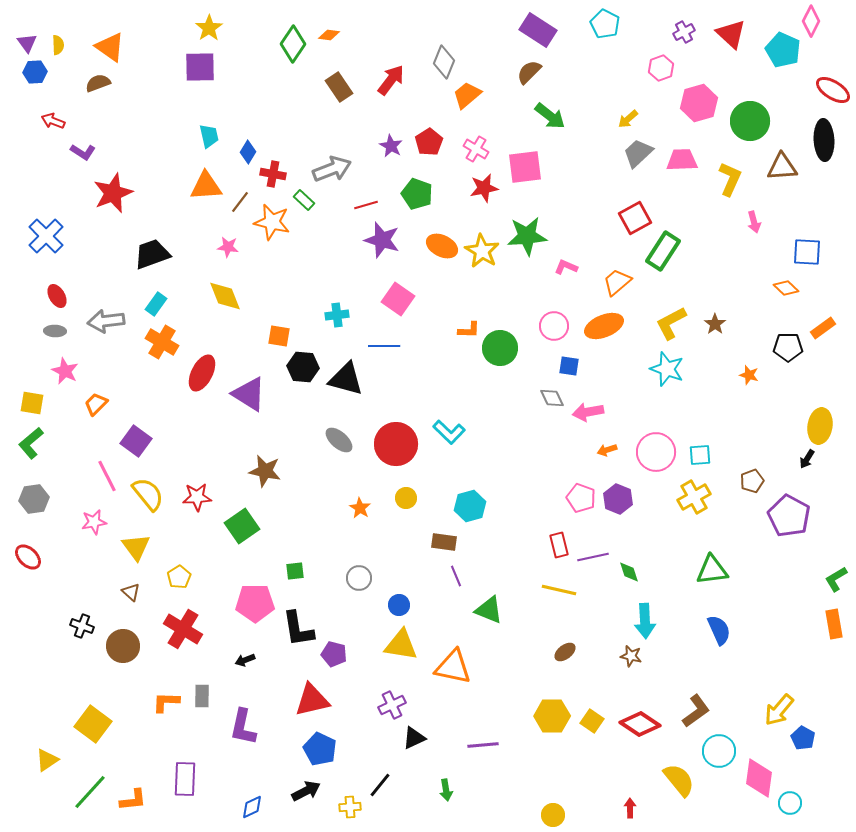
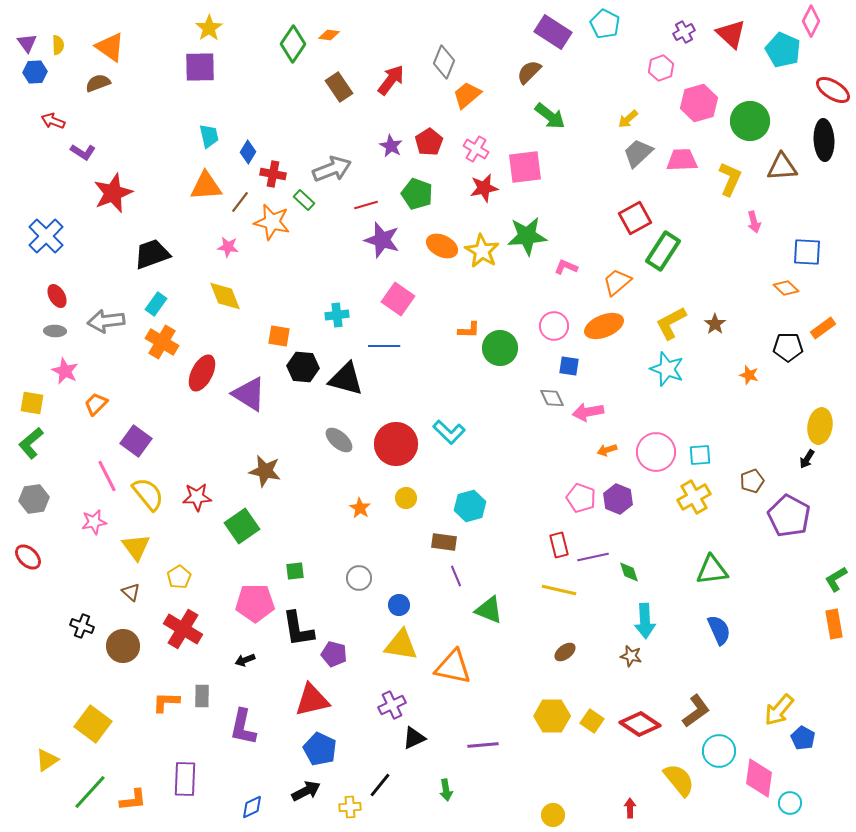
purple rectangle at (538, 30): moved 15 px right, 2 px down
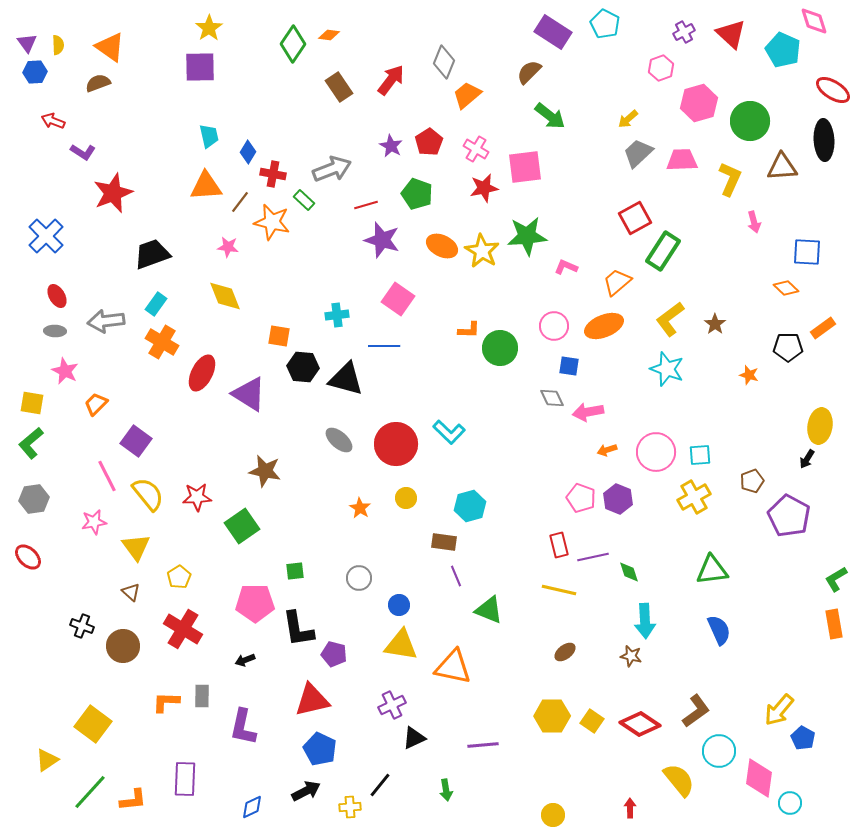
pink diamond at (811, 21): moved 3 px right; rotated 44 degrees counterclockwise
yellow L-shape at (671, 323): moved 1 px left, 4 px up; rotated 9 degrees counterclockwise
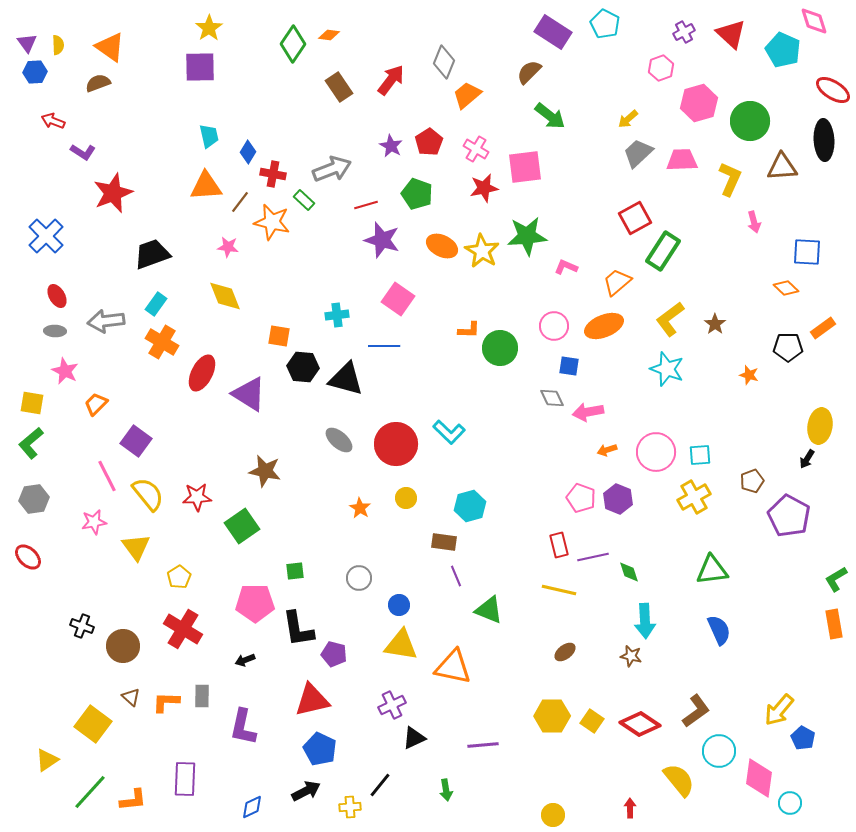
brown triangle at (131, 592): moved 105 px down
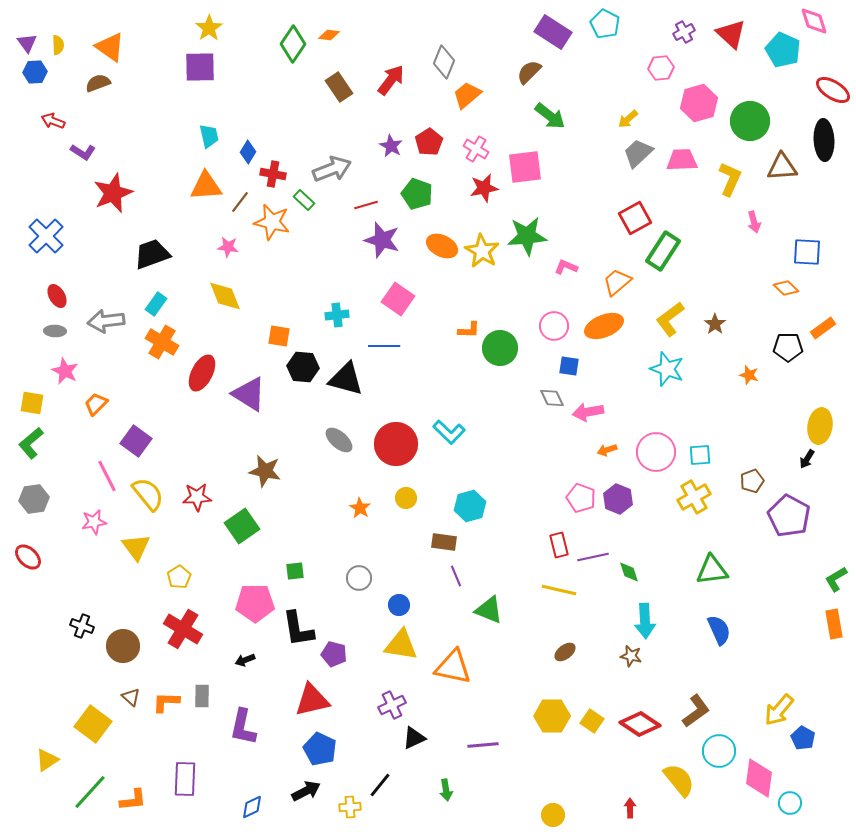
pink hexagon at (661, 68): rotated 15 degrees clockwise
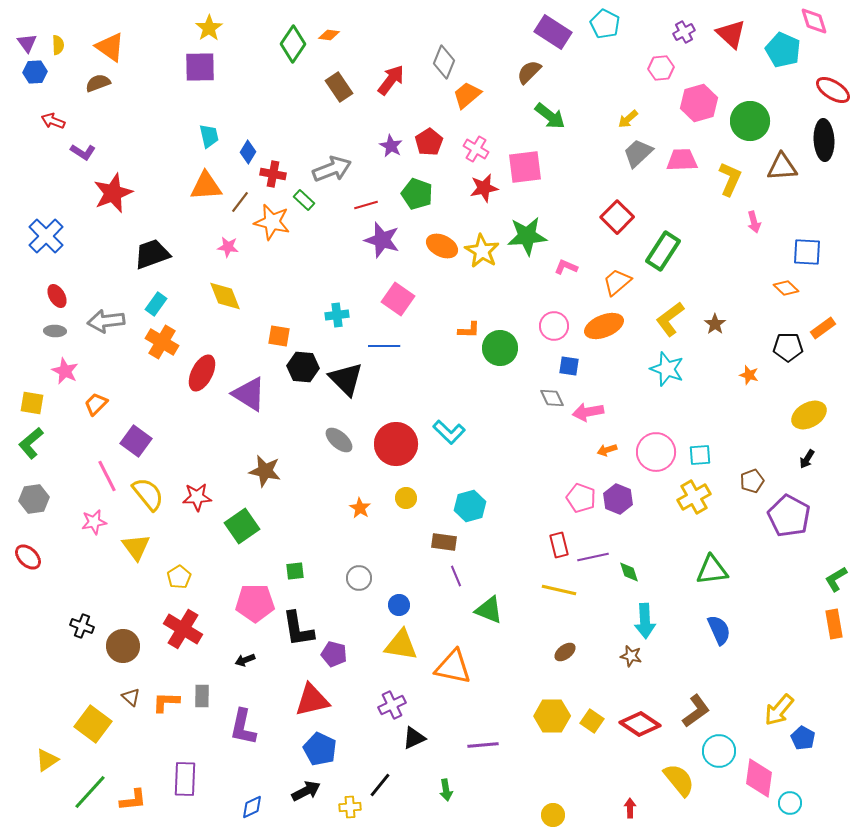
red square at (635, 218): moved 18 px left, 1 px up; rotated 16 degrees counterclockwise
black triangle at (346, 379): rotated 30 degrees clockwise
yellow ellipse at (820, 426): moved 11 px left, 11 px up; rotated 52 degrees clockwise
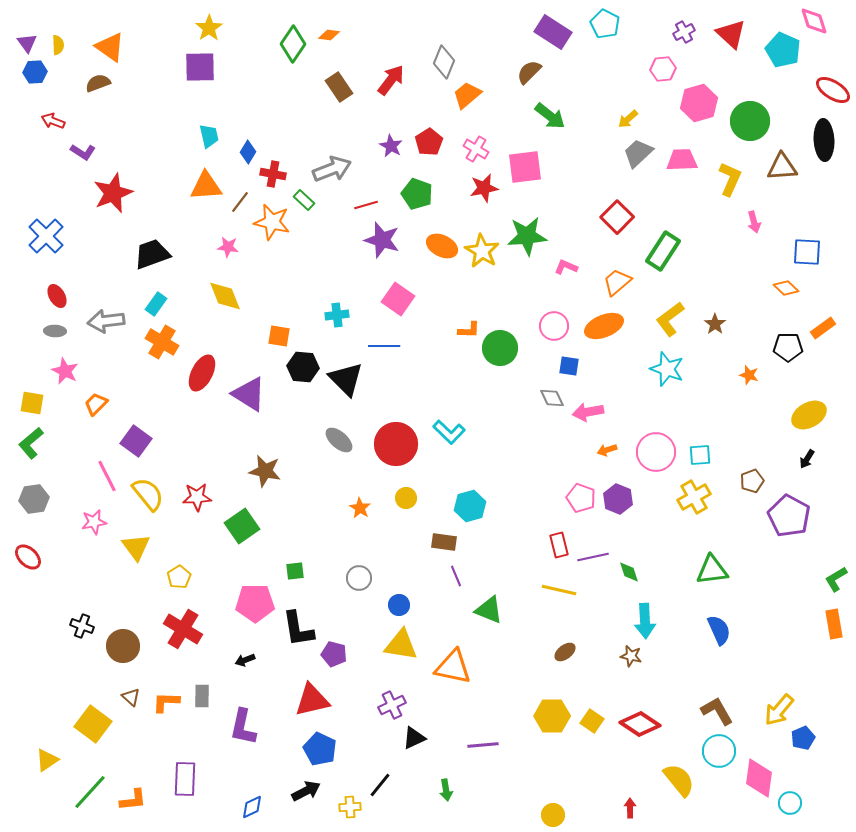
pink hexagon at (661, 68): moved 2 px right, 1 px down
brown L-shape at (696, 711): moved 21 px right; rotated 84 degrees counterclockwise
blue pentagon at (803, 738): rotated 20 degrees clockwise
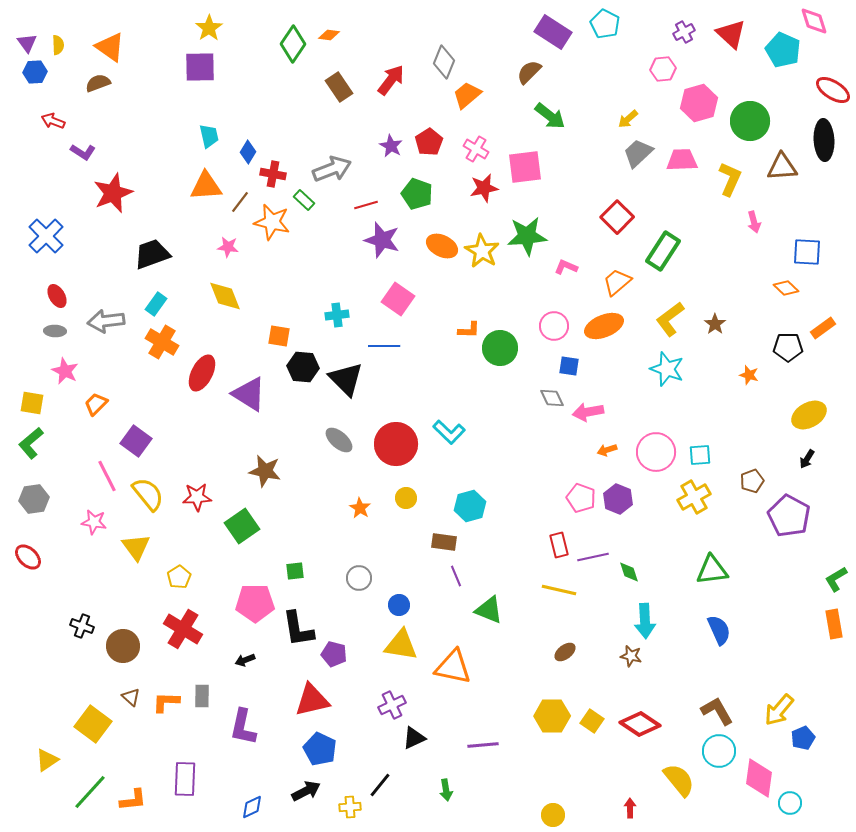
pink star at (94, 522): rotated 20 degrees clockwise
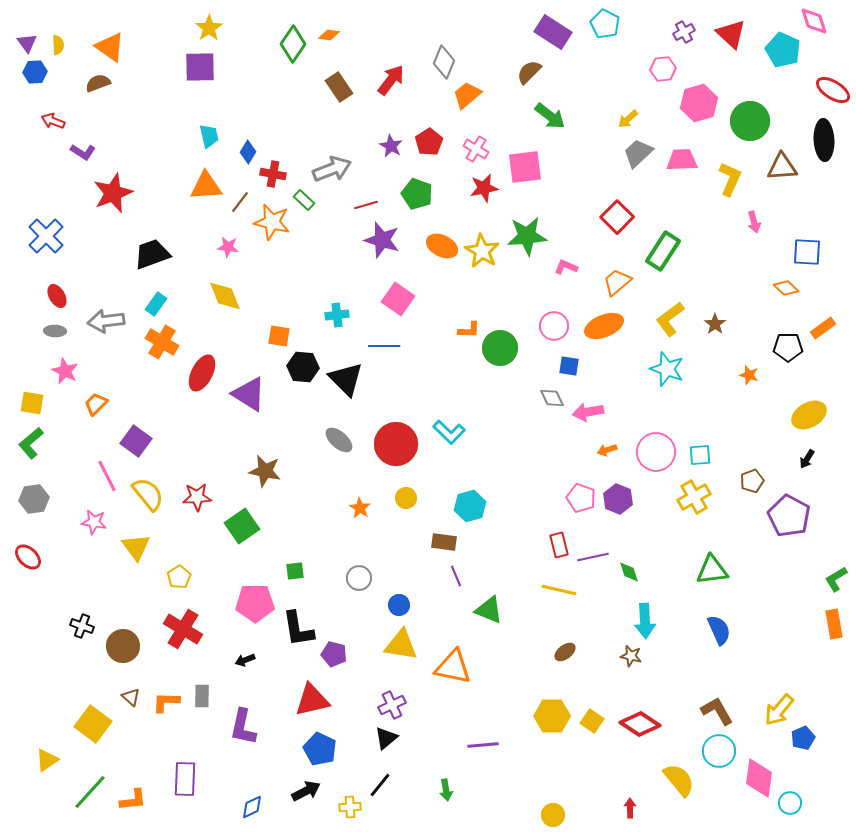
black triangle at (414, 738): moved 28 px left; rotated 15 degrees counterclockwise
